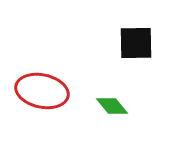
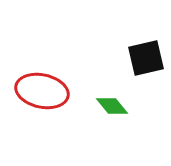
black square: moved 10 px right, 15 px down; rotated 12 degrees counterclockwise
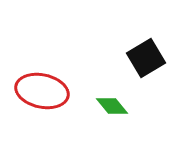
black square: rotated 18 degrees counterclockwise
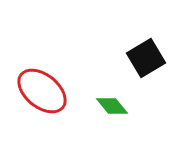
red ellipse: rotated 27 degrees clockwise
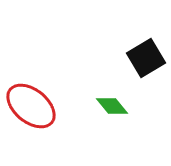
red ellipse: moved 11 px left, 15 px down
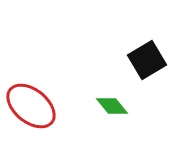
black square: moved 1 px right, 2 px down
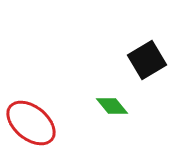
red ellipse: moved 17 px down
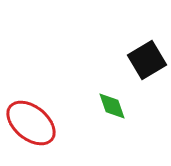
green diamond: rotated 20 degrees clockwise
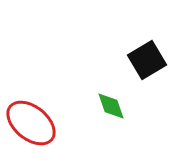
green diamond: moved 1 px left
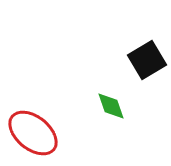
red ellipse: moved 2 px right, 10 px down
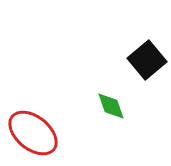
black square: rotated 9 degrees counterclockwise
